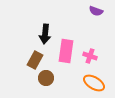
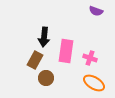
black arrow: moved 1 px left, 3 px down
pink cross: moved 2 px down
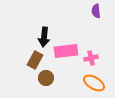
purple semicircle: rotated 64 degrees clockwise
pink rectangle: rotated 75 degrees clockwise
pink cross: moved 1 px right; rotated 32 degrees counterclockwise
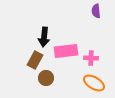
pink cross: rotated 16 degrees clockwise
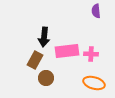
pink rectangle: moved 1 px right
pink cross: moved 4 px up
orange ellipse: rotated 15 degrees counterclockwise
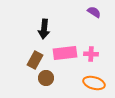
purple semicircle: moved 2 px left, 1 px down; rotated 128 degrees clockwise
black arrow: moved 8 px up
pink rectangle: moved 2 px left, 2 px down
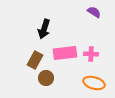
black arrow: rotated 12 degrees clockwise
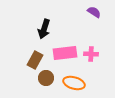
orange ellipse: moved 20 px left
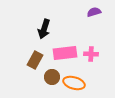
purple semicircle: rotated 48 degrees counterclockwise
brown circle: moved 6 px right, 1 px up
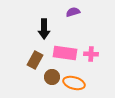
purple semicircle: moved 21 px left
black arrow: rotated 18 degrees counterclockwise
pink rectangle: rotated 15 degrees clockwise
